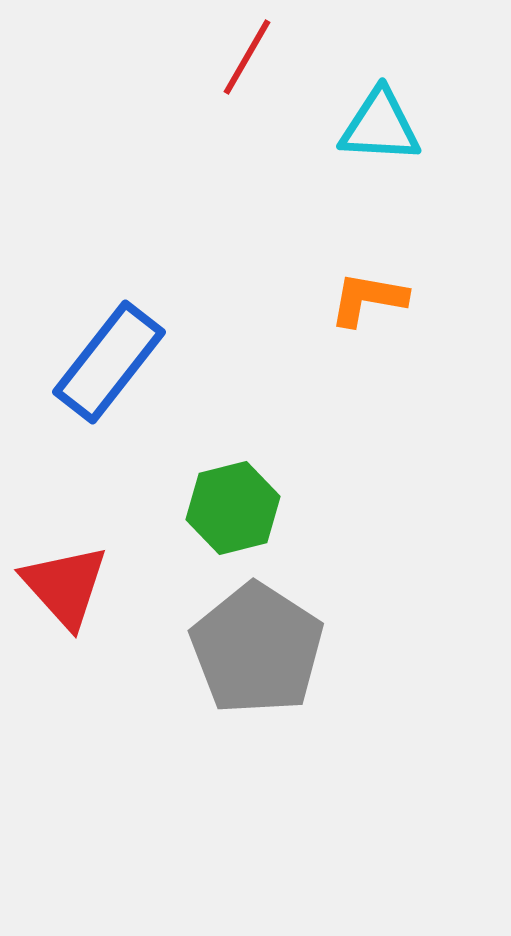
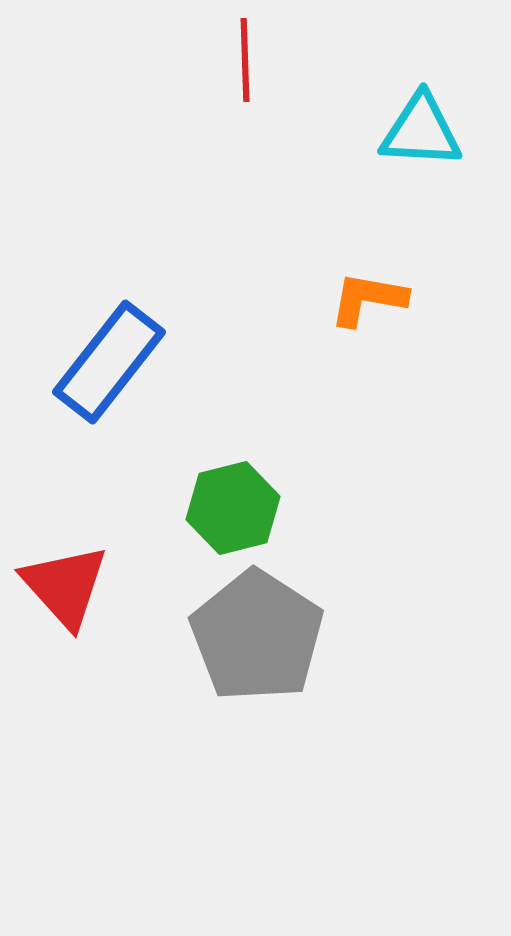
red line: moved 2 px left, 3 px down; rotated 32 degrees counterclockwise
cyan triangle: moved 41 px right, 5 px down
gray pentagon: moved 13 px up
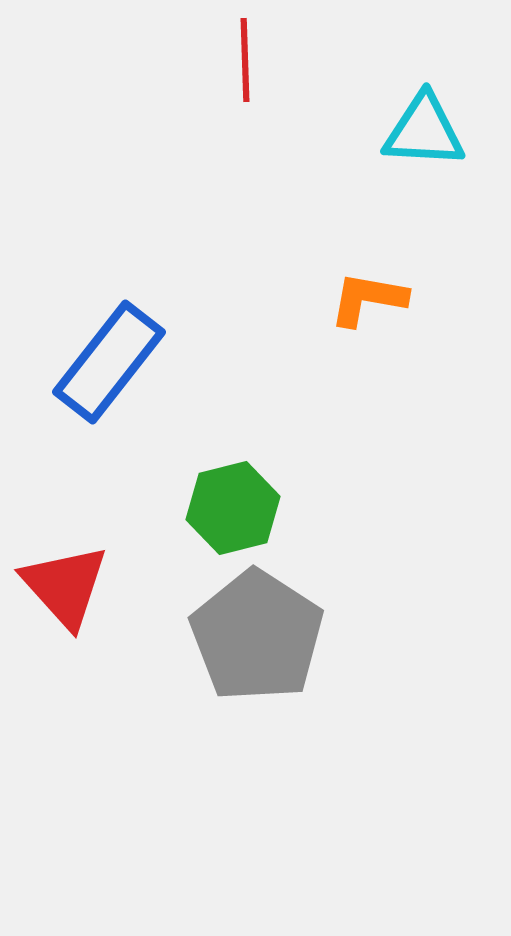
cyan triangle: moved 3 px right
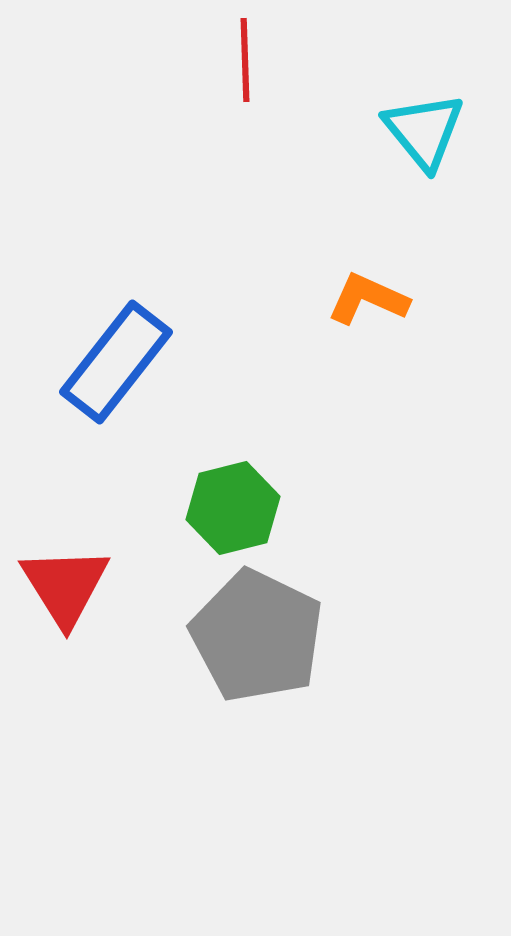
cyan triangle: rotated 48 degrees clockwise
orange L-shape: rotated 14 degrees clockwise
blue rectangle: moved 7 px right
red triangle: rotated 10 degrees clockwise
gray pentagon: rotated 7 degrees counterclockwise
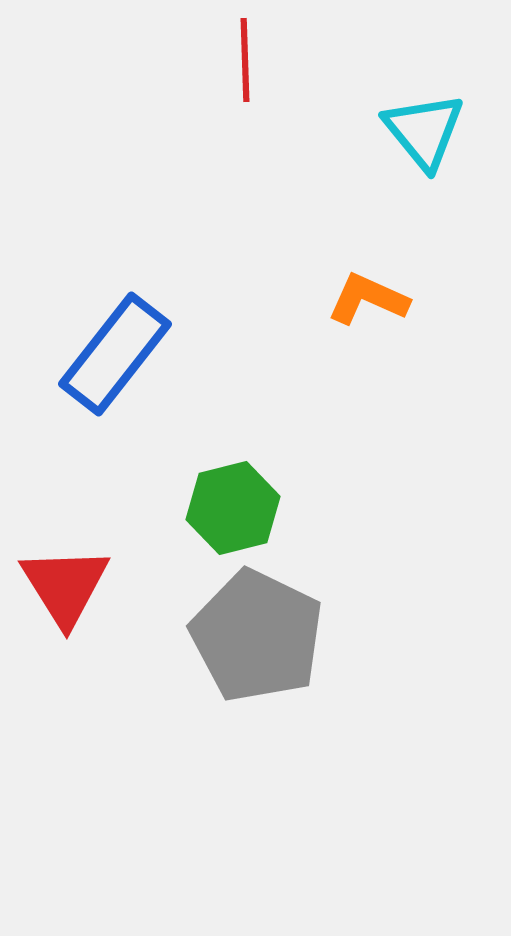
blue rectangle: moved 1 px left, 8 px up
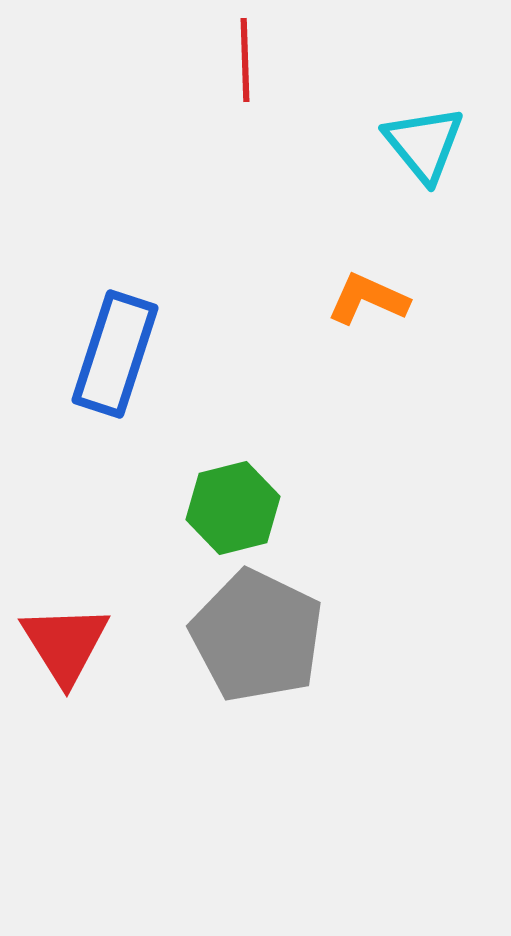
cyan triangle: moved 13 px down
blue rectangle: rotated 20 degrees counterclockwise
red triangle: moved 58 px down
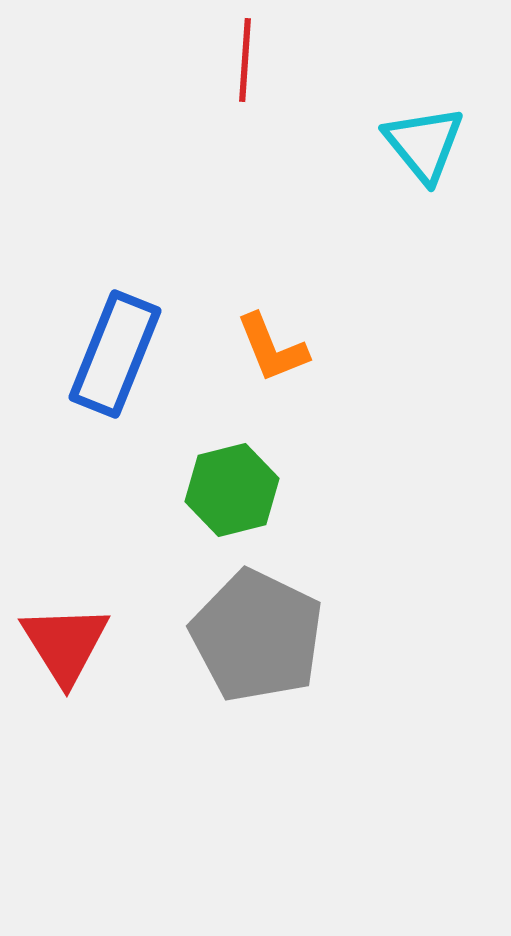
red line: rotated 6 degrees clockwise
orange L-shape: moved 96 px left, 49 px down; rotated 136 degrees counterclockwise
blue rectangle: rotated 4 degrees clockwise
green hexagon: moved 1 px left, 18 px up
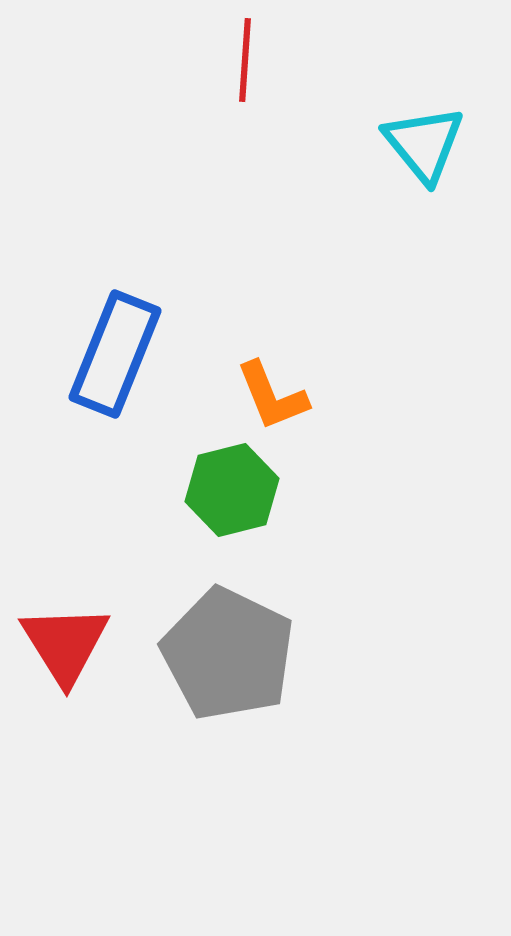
orange L-shape: moved 48 px down
gray pentagon: moved 29 px left, 18 px down
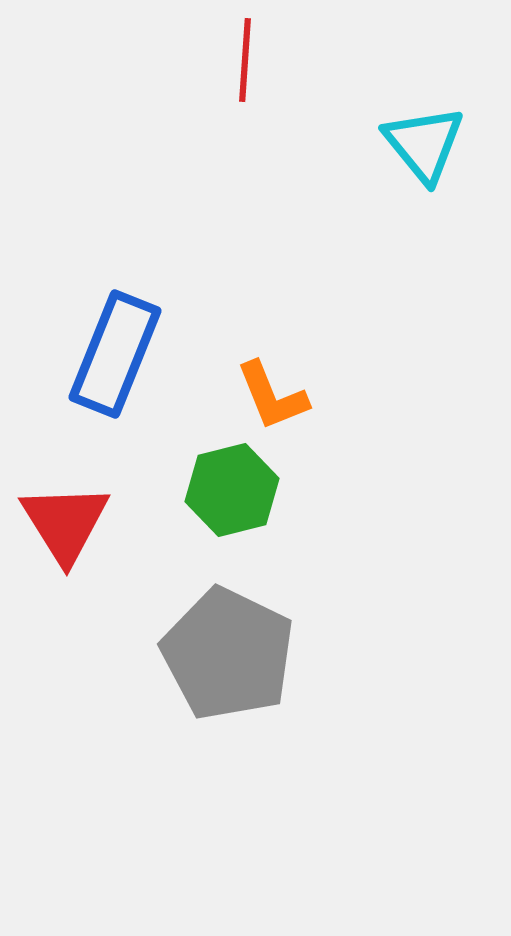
red triangle: moved 121 px up
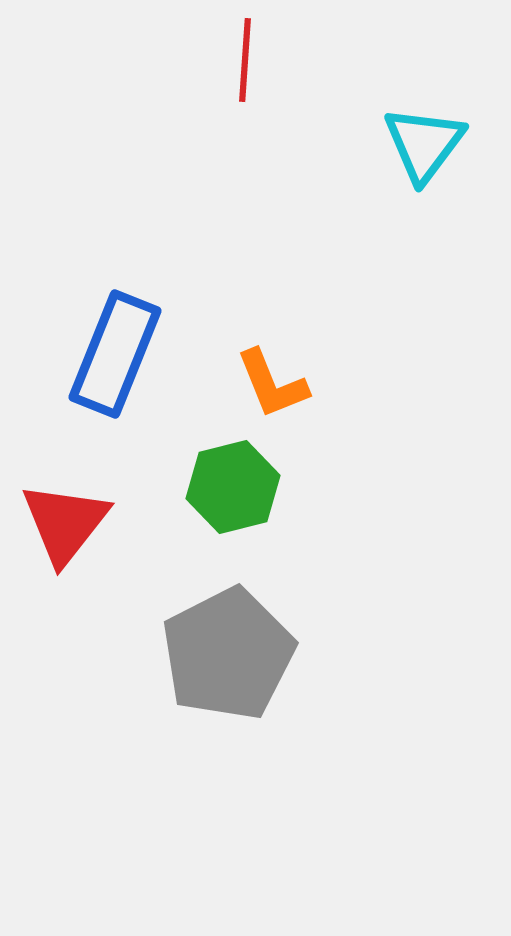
cyan triangle: rotated 16 degrees clockwise
orange L-shape: moved 12 px up
green hexagon: moved 1 px right, 3 px up
red triangle: rotated 10 degrees clockwise
gray pentagon: rotated 19 degrees clockwise
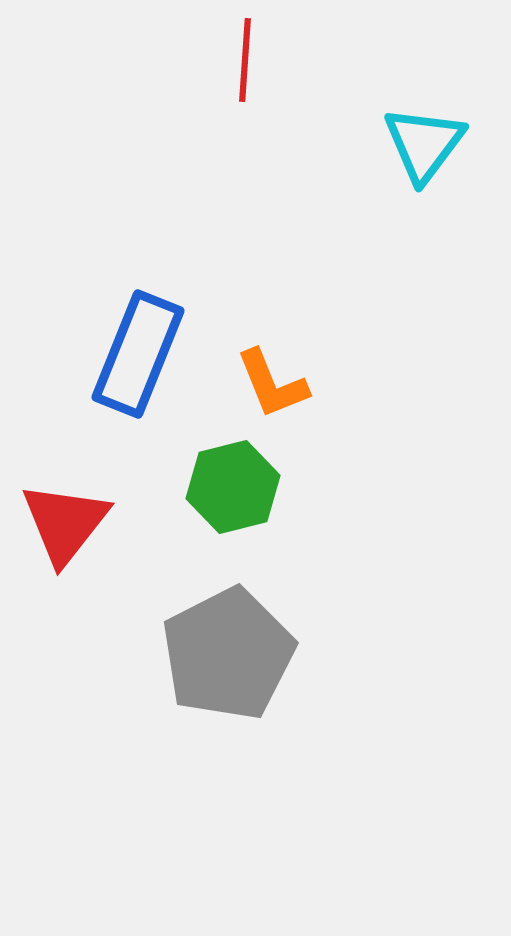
blue rectangle: moved 23 px right
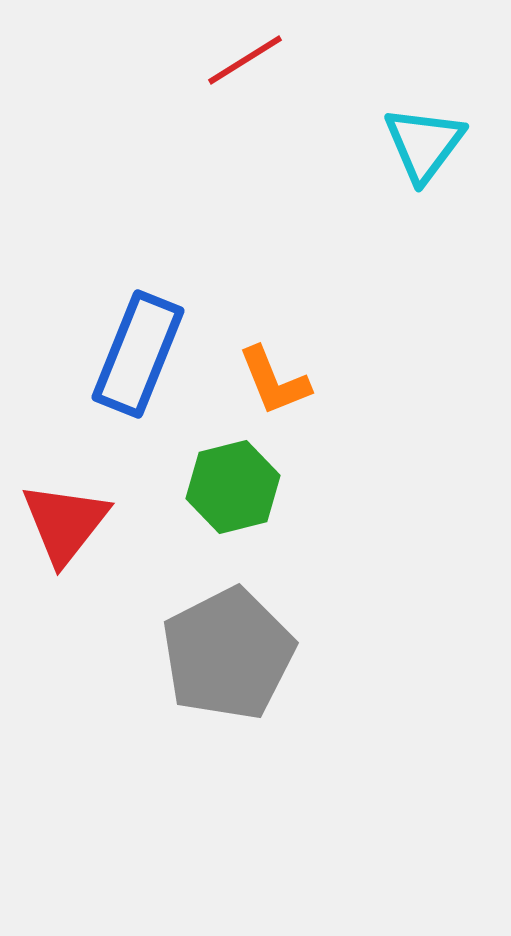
red line: rotated 54 degrees clockwise
orange L-shape: moved 2 px right, 3 px up
